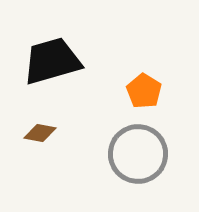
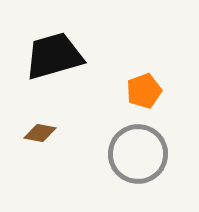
black trapezoid: moved 2 px right, 5 px up
orange pentagon: rotated 20 degrees clockwise
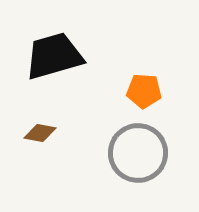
orange pentagon: rotated 24 degrees clockwise
gray circle: moved 1 px up
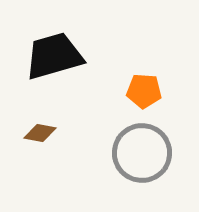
gray circle: moved 4 px right
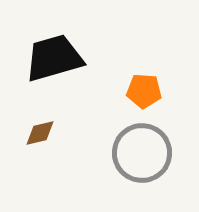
black trapezoid: moved 2 px down
brown diamond: rotated 24 degrees counterclockwise
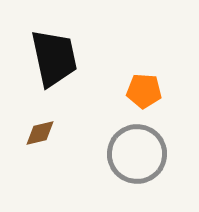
black trapezoid: rotated 94 degrees clockwise
gray circle: moved 5 px left, 1 px down
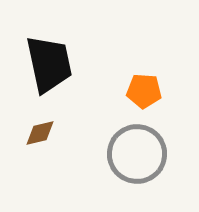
black trapezoid: moved 5 px left, 6 px down
